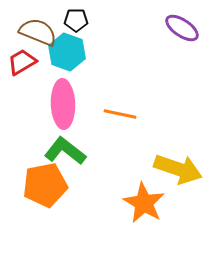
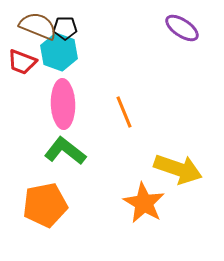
black pentagon: moved 11 px left, 8 px down
brown semicircle: moved 6 px up
cyan hexagon: moved 8 px left
red trapezoid: rotated 128 degrees counterclockwise
orange line: moved 4 px right, 2 px up; rotated 56 degrees clockwise
orange pentagon: moved 20 px down
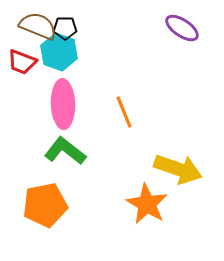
orange star: moved 3 px right, 1 px down
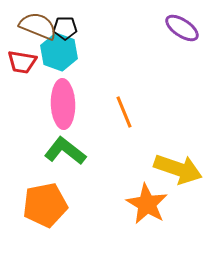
red trapezoid: rotated 12 degrees counterclockwise
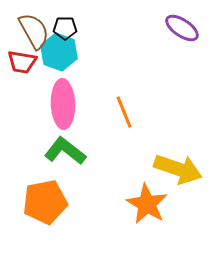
brown semicircle: moved 4 px left, 5 px down; rotated 39 degrees clockwise
orange pentagon: moved 3 px up
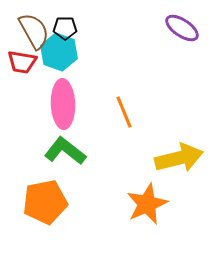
yellow arrow: moved 1 px right, 11 px up; rotated 33 degrees counterclockwise
orange star: rotated 18 degrees clockwise
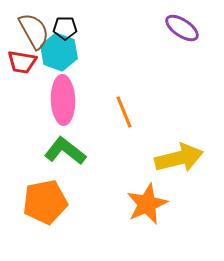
pink ellipse: moved 4 px up
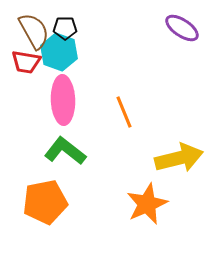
red trapezoid: moved 4 px right
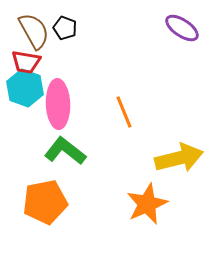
black pentagon: rotated 20 degrees clockwise
cyan hexagon: moved 34 px left, 36 px down
pink ellipse: moved 5 px left, 4 px down
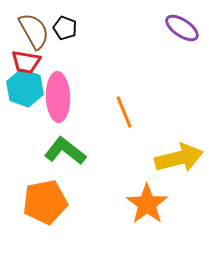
pink ellipse: moved 7 px up
orange star: rotated 12 degrees counterclockwise
